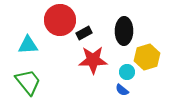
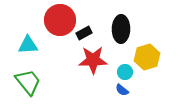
black ellipse: moved 3 px left, 2 px up
cyan circle: moved 2 px left
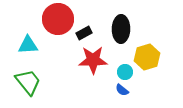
red circle: moved 2 px left, 1 px up
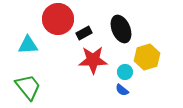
black ellipse: rotated 24 degrees counterclockwise
green trapezoid: moved 5 px down
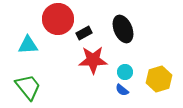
black ellipse: moved 2 px right
yellow hexagon: moved 12 px right, 22 px down
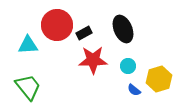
red circle: moved 1 px left, 6 px down
cyan circle: moved 3 px right, 6 px up
blue semicircle: moved 12 px right
